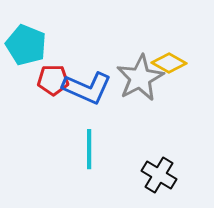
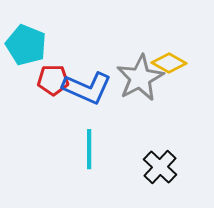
black cross: moved 1 px right, 8 px up; rotated 12 degrees clockwise
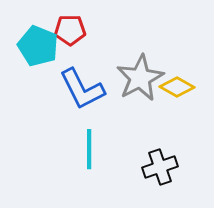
cyan pentagon: moved 12 px right, 1 px down
yellow diamond: moved 8 px right, 24 px down
red pentagon: moved 17 px right, 50 px up
blue L-shape: moved 5 px left, 1 px down; rotated 39 degrees clockwise
black cross: rotated 28 degrees clockwise
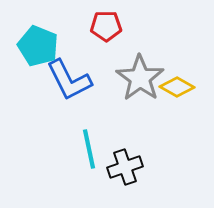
red pentagon: moved 36 px right, 4 px up
gray star: rotated 9 degrees counterclockwise
blue L-shape: moved 13 px left, 9 px up
cyan line: rotated 12 degrees counterclockwise
black cross: moved 35 px left
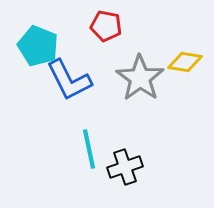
red pentagon: rotated 12 degrees clockwise
yellow diamond: moved 8 px right, 25 px up; rotated 20 degrees counterclockwise
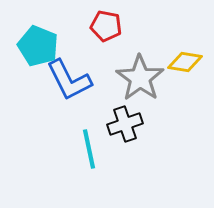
black cross: moved 43 px up
